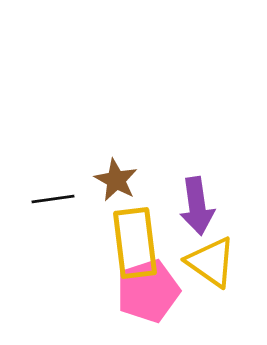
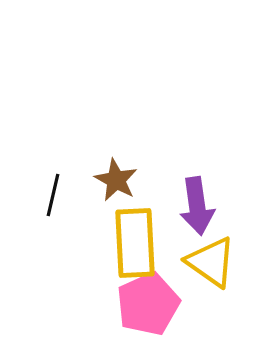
black line: moved 4 px up; rotated 69 degrees counterclockwise
yellow rectangle: rotated 4 degrees clockwise
pink pentagon: moved 13 px down; rotated 6 degrees counterclockwise
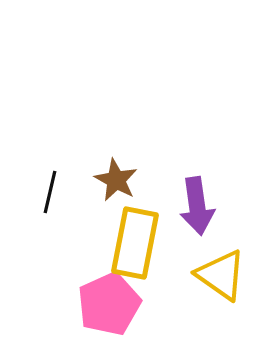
black line: moved 3 px left, 3 px up
yellow rectangle: rotated 14 degrees clockwise
yellow triangle: moved 10 px right, 13 px down
pink pentagon: moved 39 px left
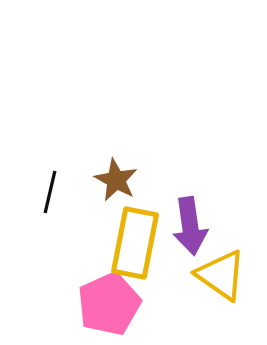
purple arrow: moved 7 px left, 20 px down
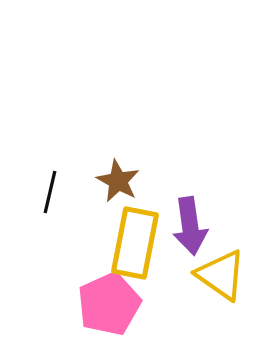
brown star: moved 2 px right, 1 px down
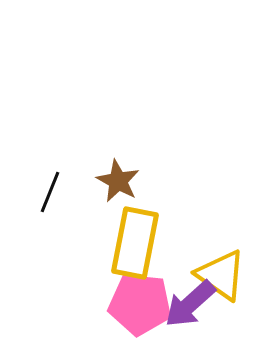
black line: rotated 9 degrees clockwise
purple arrow: moved 78 px down; rotated 56 degrees clockwise
pink pentagon: moved 31 px right; rotated 30 degrees clockwise
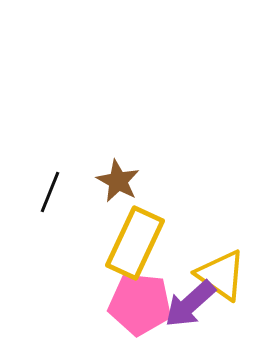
yellow rectangle: rotated 14 degrees clockwise
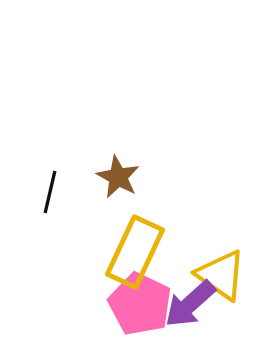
brown star: moved 4 px up
black line: rotated 9 degrees counterclockwise
yellow rectangle: moved 9 px down
pink pentagon: rotated 20 degrees clockwise
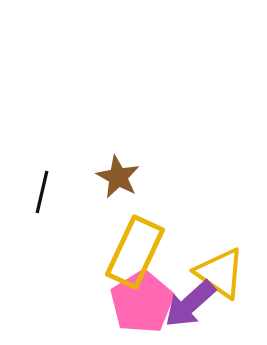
black line: moved 8 px left
yellow triangle: moved 1 px left, 2 px up
pink pentagon: moved 2 px right, 2 px up; rotated 14 degrees clockwise
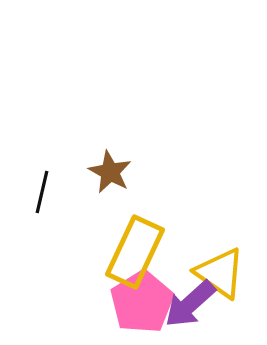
brown star: moved 8 px left, 5 px up
